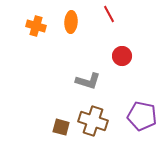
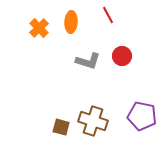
red line: moved 1 px left, 1 px down
orange cross: moved 3 px right, 2 px down; rotated 30 degrees clockwise
gray L-shape: moved 20 px up
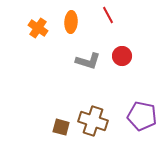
orange cross: moved 1 px left; rotated 12 degrees counterclockwise
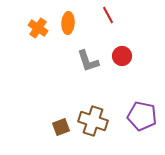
orange ellipse: moved 3 px left, 1 px down
gray L-shape: rotated 55 degrees clockwise
brown square: rotated 36 degrees counterclockwise
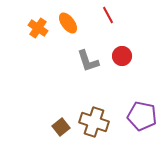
orange ellipse: rotated 40 degrees counterclockwise
brown cross: moved 1 px right, 1 px down
brown square: rotated 18 degrees counterclockwise
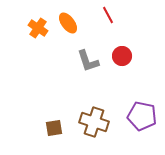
brown square: moved 7 px left, 1 px down; rotated 30 degrees clockwise
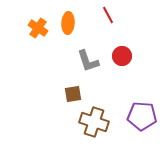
orange ellipse: rotated 40 degrees clockwise
purple pentagon: rotated 8 degrees counterclockwise
brown square: moved 19 px right, 34 px up
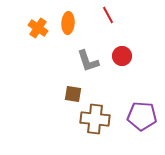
brown square: rotated 18 degrees clockwise
brown cross: moved 1 px right, 3 px up; rotated 12 degrees counterclockwise
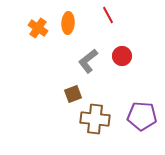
gray L-shape: rotated 70 degrees clockwise
brown square: rotated 30 degrees counterclockwise
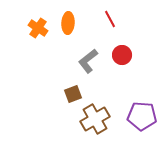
red line: moved 2 px right, 4 px down
red circle: moved 1 px up
brown cross: rotated 36 degrees counterclockwise
